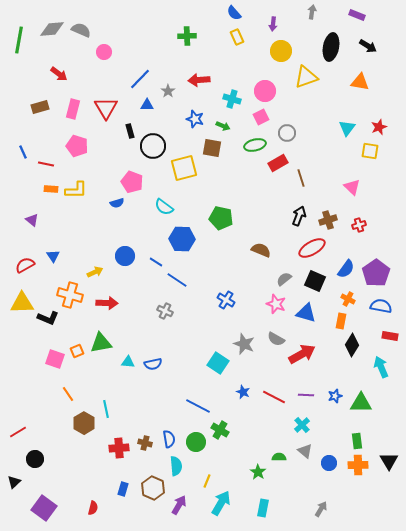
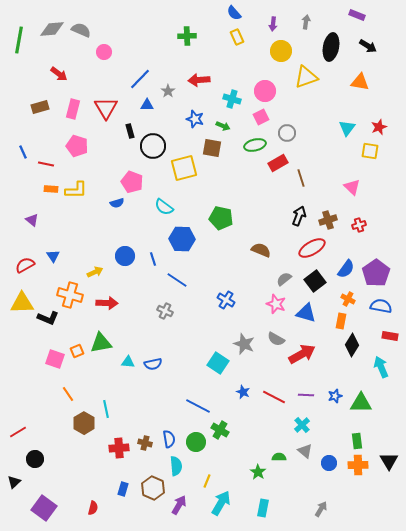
gray arrow at (312, 12): moved 6 px left, 10 px down
blue line at (156, 262): moved 3 px left, 3 px up; rotated 40 degrees clockwise
black square at (315, 281): rotated 30 degrees clockwise
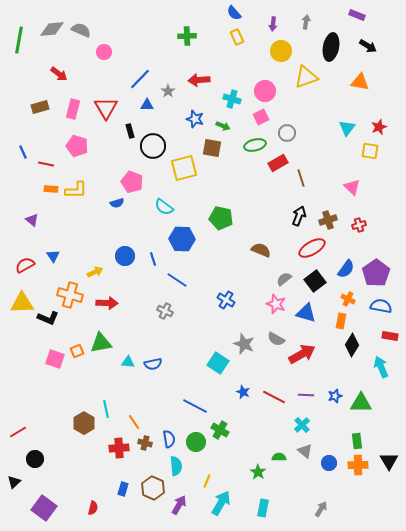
orange line at (68, 394): moved 66 px right, 28 px down
blue line at (198, 406): moved 3 px left
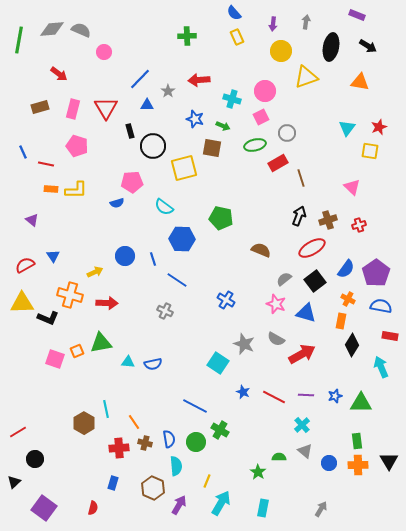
pink pentagon at (132, 182): rotated 25 degrees counterclockwise
blue rectangle at (123, 489): moved 10 px left, 6 px up
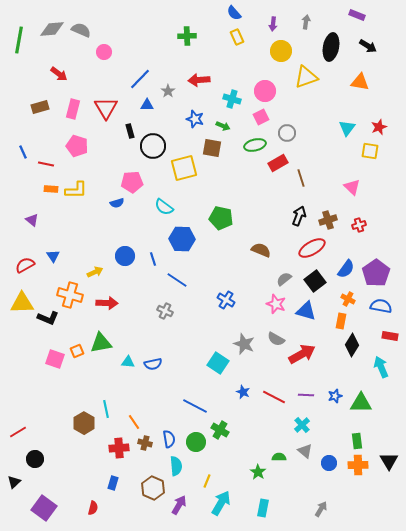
blue triangle at (306, 313): moved 2 px up
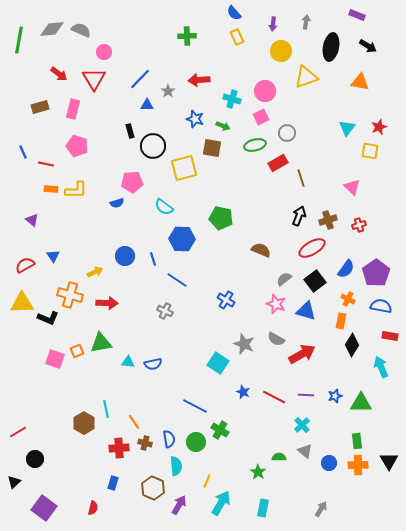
red triangle at (106, 108): moved 12 px left, 29 px up
